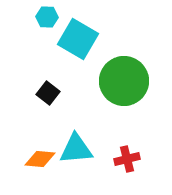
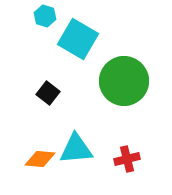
cyan hexagon: moved 2 px left, 1 px up; rotated 15 degrees clockwise
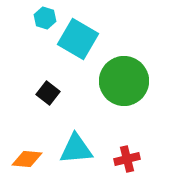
cyan hexagon: moved 2 px down
orange diamond: moved 13 px left
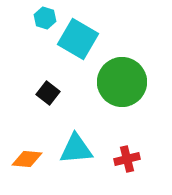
green circle: moved 2 px left, 1 px down
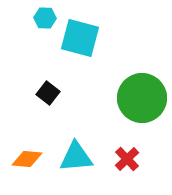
cyan hexagon: rotated 15 degrees counterclockwise
cyan square: moved 2 px right, 1 px up; rotated 15 degrees counterclockwise
green circle: moved 20 px right, 16 px down
cyan triangle: moved 8 px down
red cross: rotated 30 degrees counterclockwise
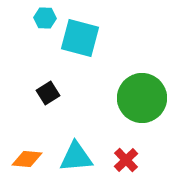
black square: rotated 20 degrees clockwise
red cross: moved 1 px left, 1 px down
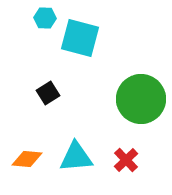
green circle: moved 1 px left, 1 px down
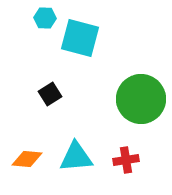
black square: moved 2 px right, 1 px down
red cross: rotated 35 degrees clockwise
